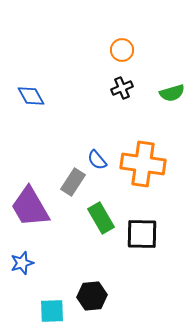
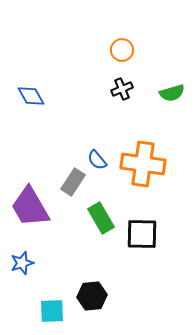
black cross: moved 1 px down
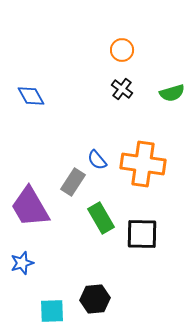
black cross: rotated 30 degrees counterclockwise
black hexagon: moved 3 px right, 3 px down
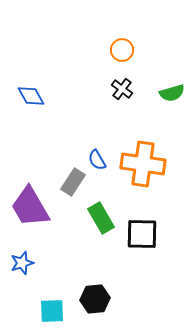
blue semicircle: rotated 10 degrees clockwise
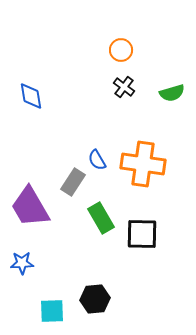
orange circle: moved 1 px left
black cross: moved 2 px right, 2 px up
blue diamond: rotated 20 degrees clockwise
blue star: rotated 15 degrees clockwise
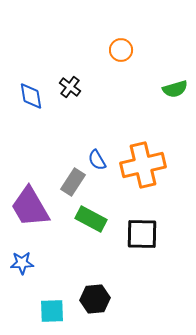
black cross: moved 54 px left
green semicircle: moved 3 px right, 4 px up
orange cross: moved 1 px down; rotated 21 degrees counterclockwise
green rectangle: moved 10 px left, 1 px down; rotated 32 degrees counterclockwise
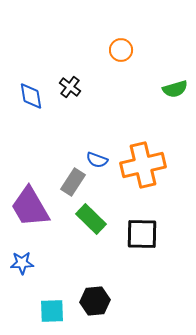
blue semicircle: rotated 40 degrees counterclockwise
green rectangle: rotated 16 degrees clockwise
black hexagon: moved 2 px down
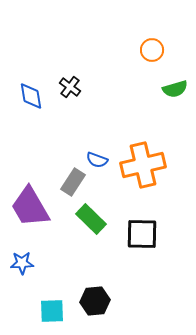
orange circle: moved 31 px right
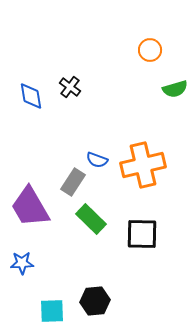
orange circle: moved 2 px left
